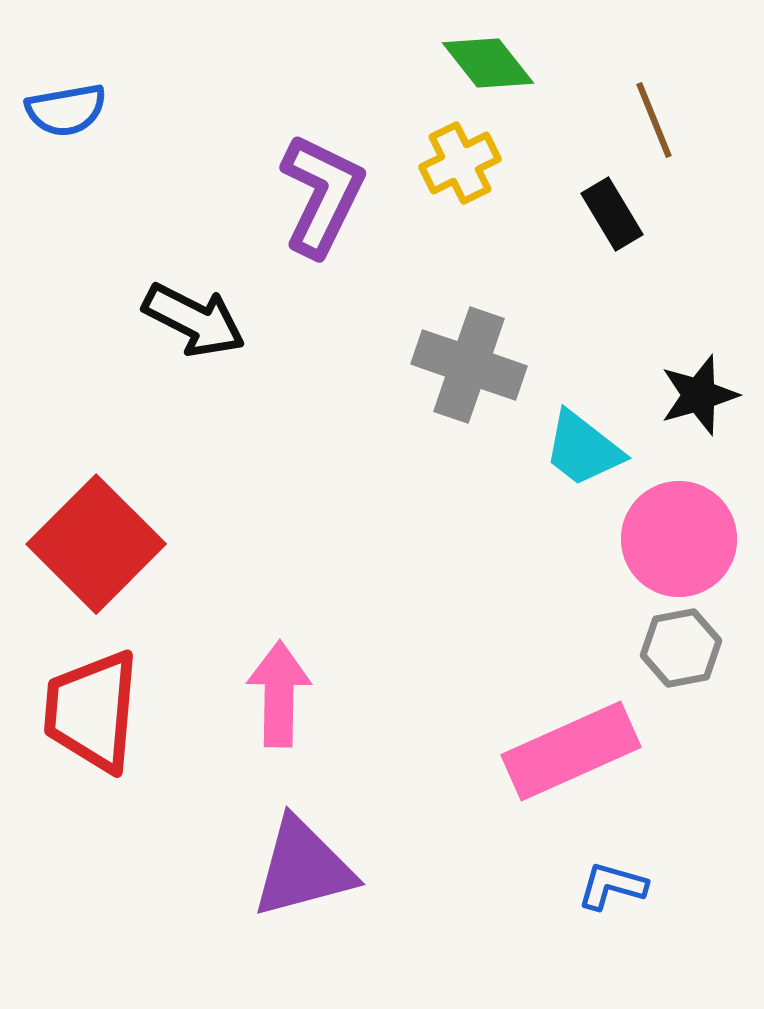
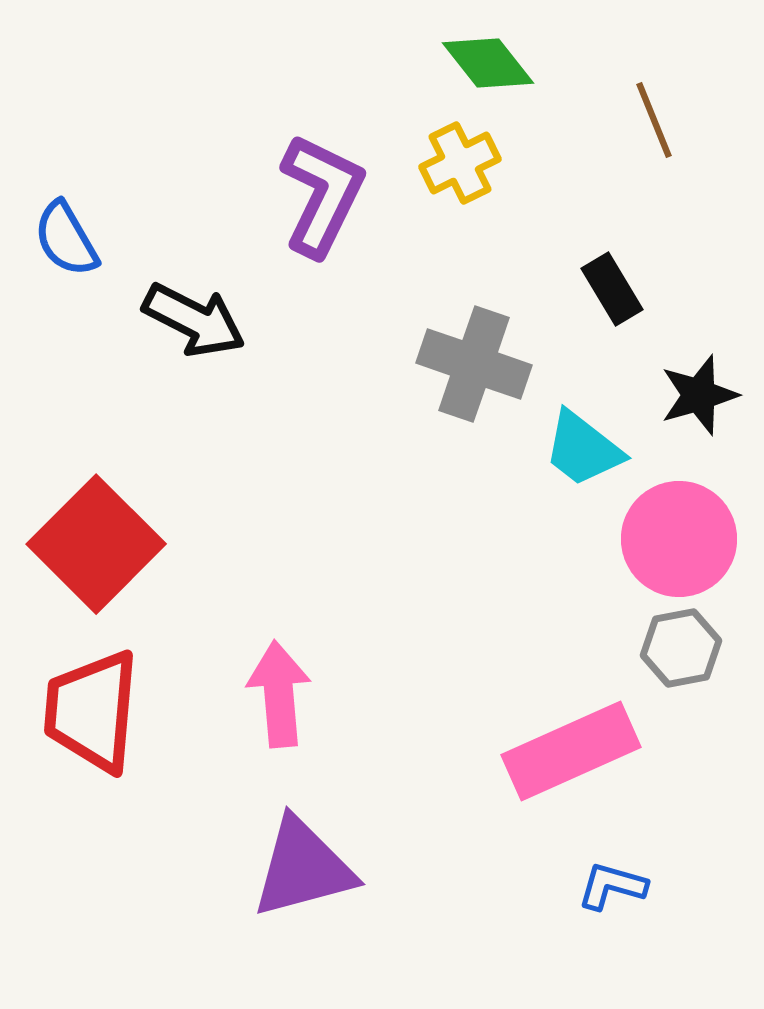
blue semicircle: moved 129 px down; rotated 70 degrees clockwise
black rectangle: moved 75 px down
gray cross: moved 5 px right, 1 px up
pink arrow: rotated 6 degrees counterclockwise
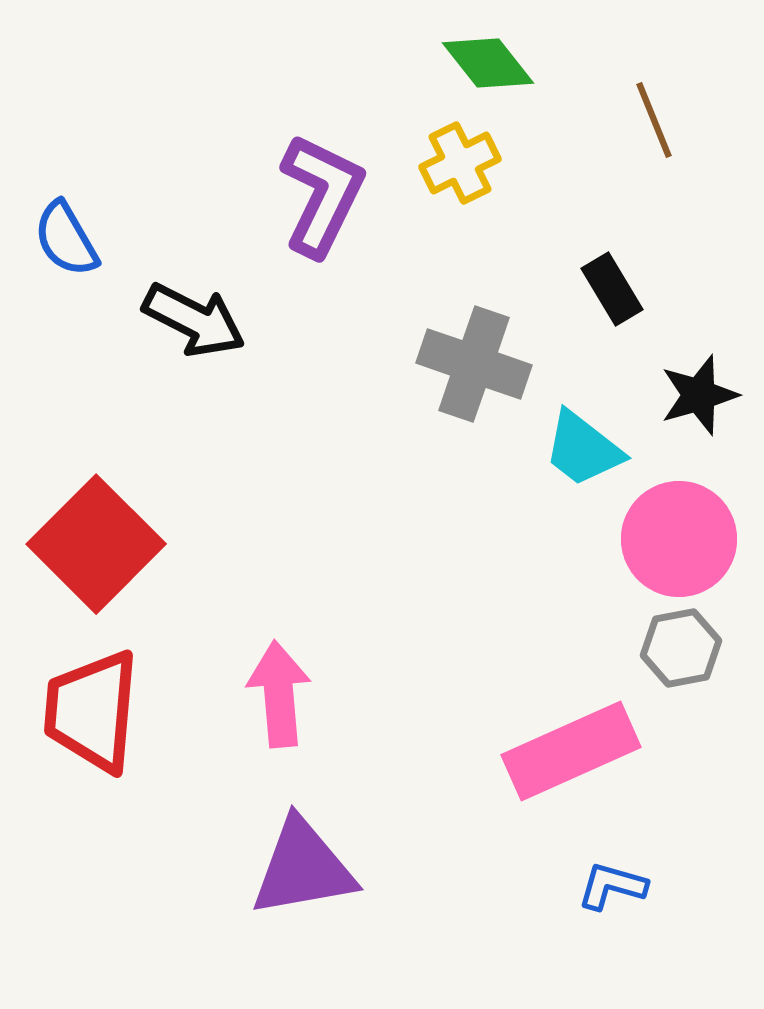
purple triangle: rotated 5 degrees clockwise
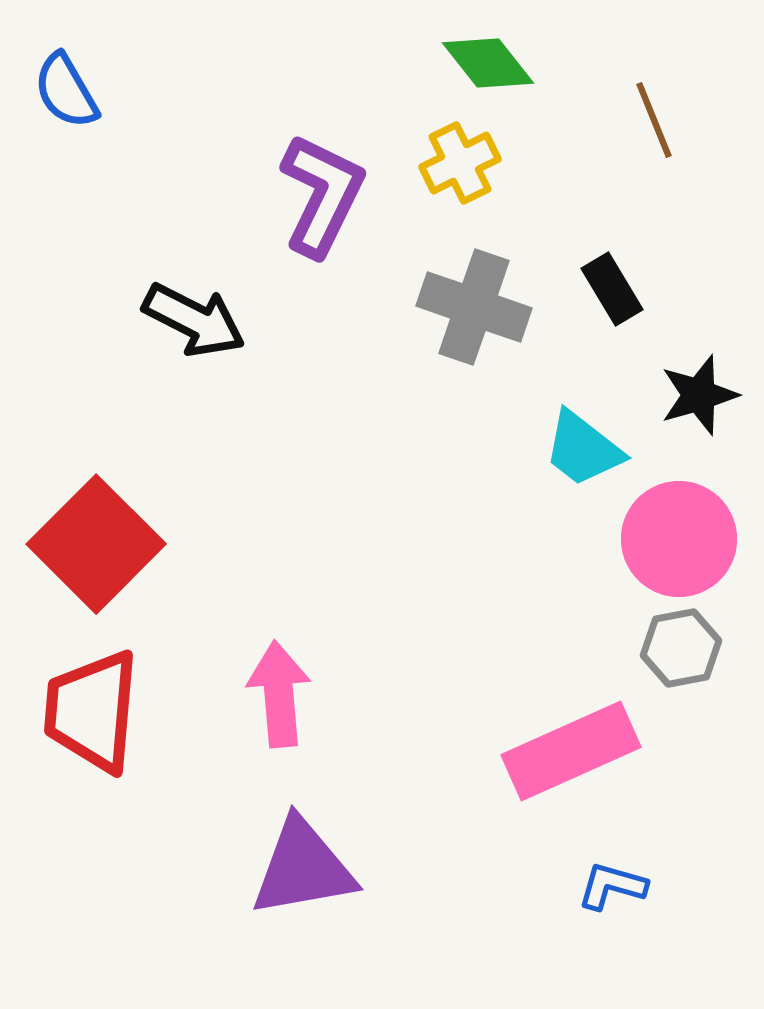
blue semicircle: moved 148 px up
gray cross: moved 57 px up
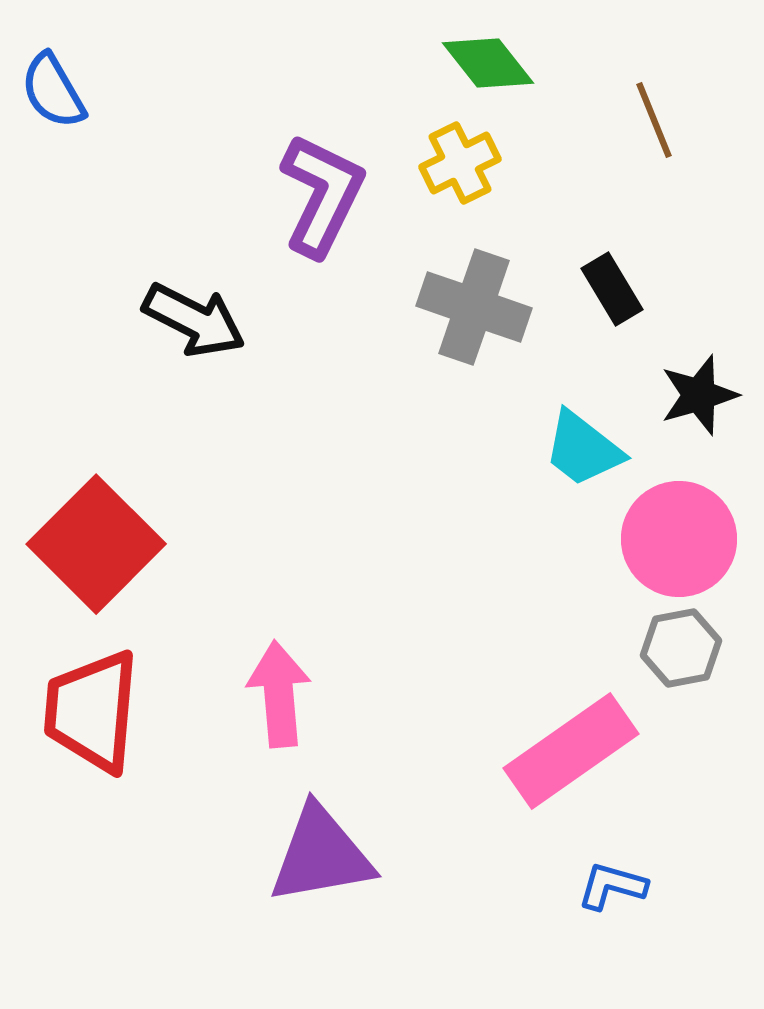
blue semicircle: moved 13 px left
pink rectangle: rotated 11 degrees counterclockwise
purple triangle: moved 18 px right, 13 px up
